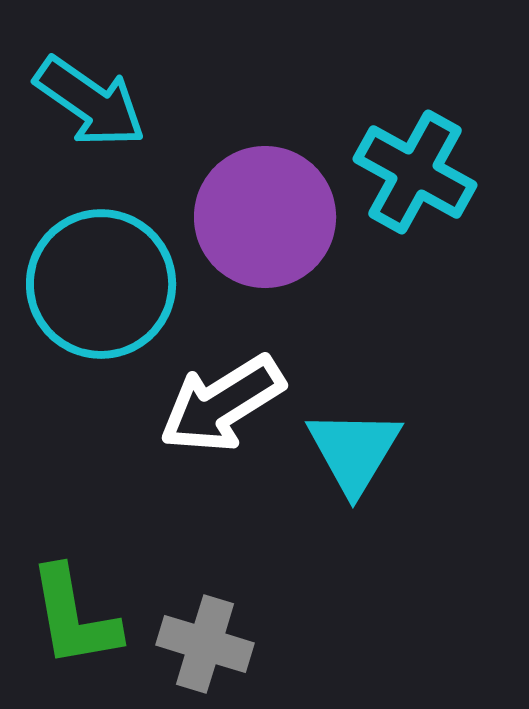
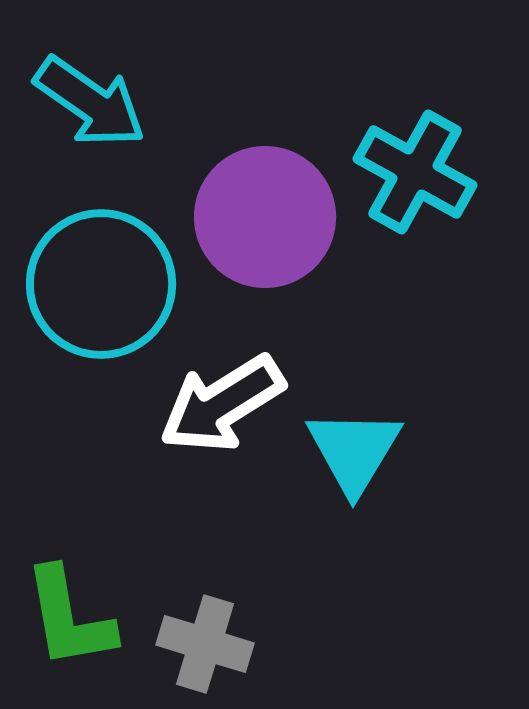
green L-shape: moved 5 px left, 1 px down
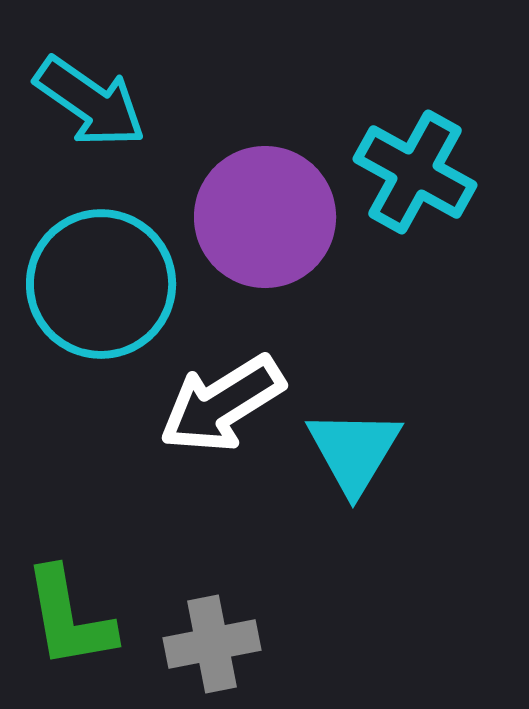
gray cross: moved 7 px right; rotated 28 degrees counterclockwise
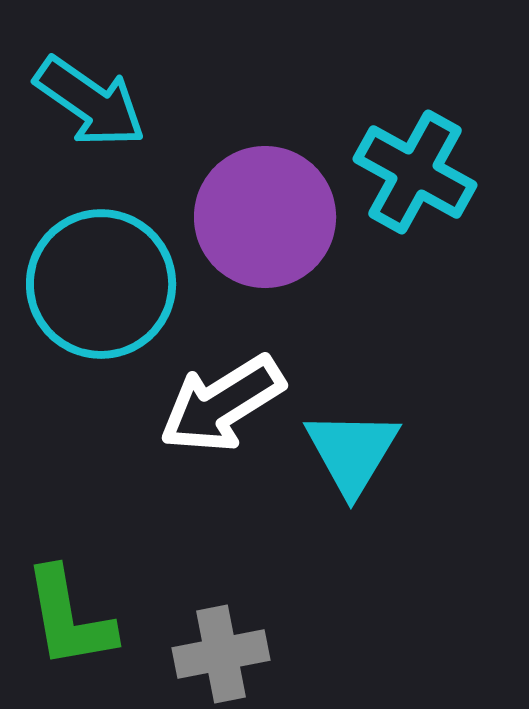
cyan triangle: moved 2 px left, 1 px down
gray cross: moved 9 px right, 10 px down
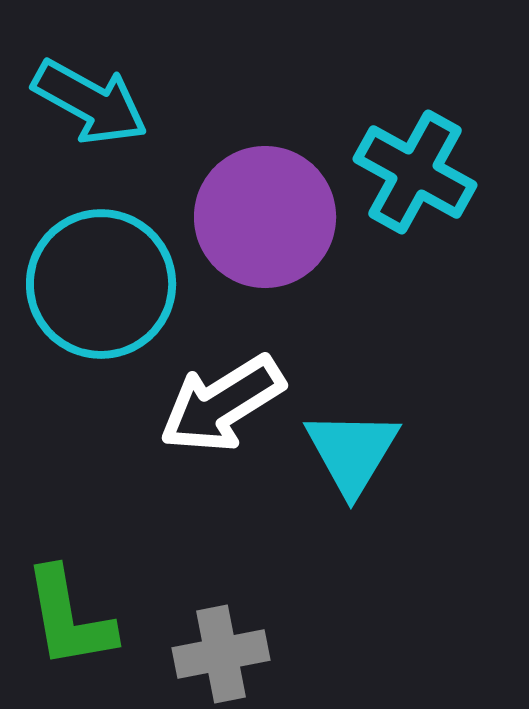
cyan arrow: rotated 6 degrees counterclockwise
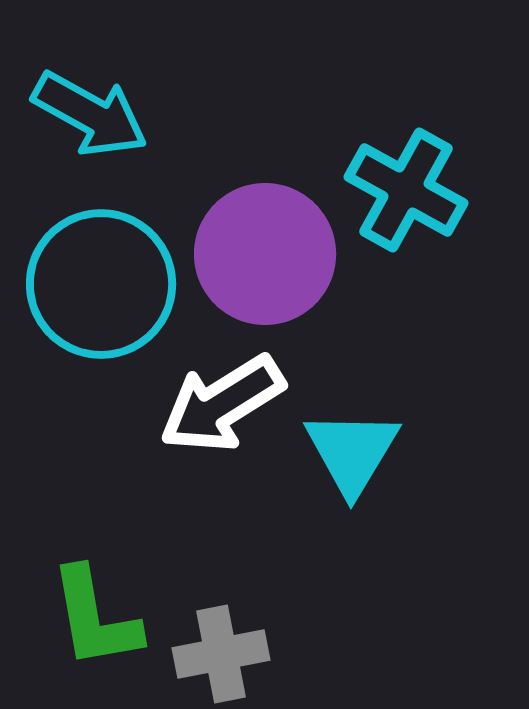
cyan arrow: moved 12 px down
cyan cross: moved 9 px left, 18 px down
purple circle: moved 37 px down
green L-shape: moved 26 px right
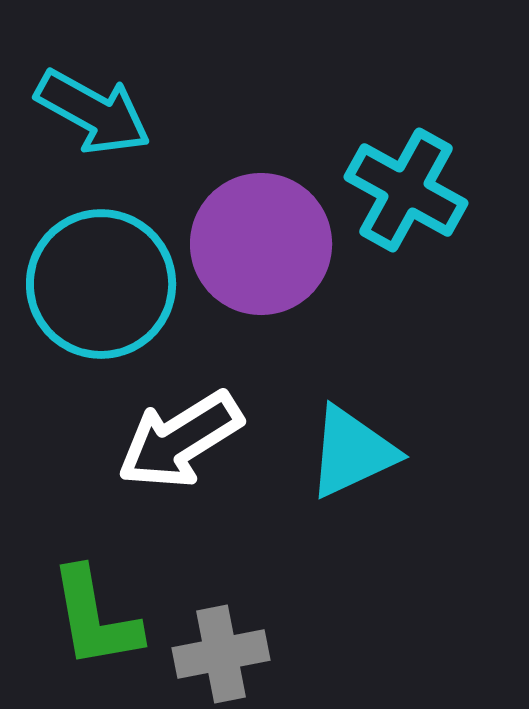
cyan arrow: moved 3 px right, 2 px up
purple circle: moved 4 px left, 10 px up
white arrow: moved 42 px left, 36 px down
cyan triangle: rotated 34 degrees clockwise
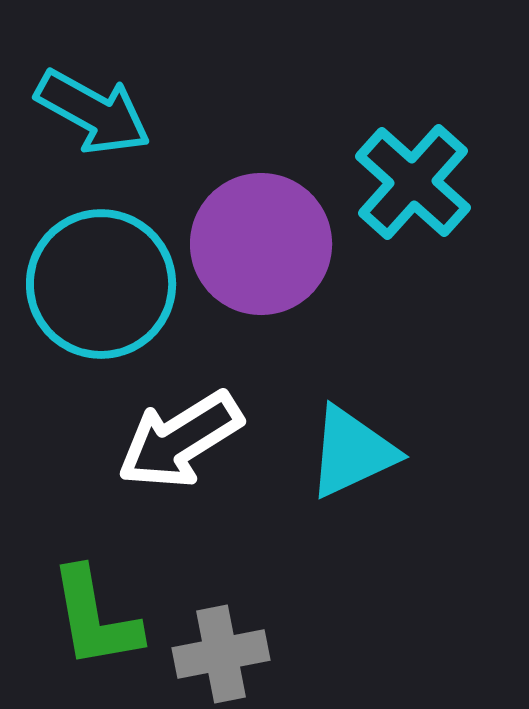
cyan cross: moved 7 px right, 8 px up; rotated 13 degrees clockwise
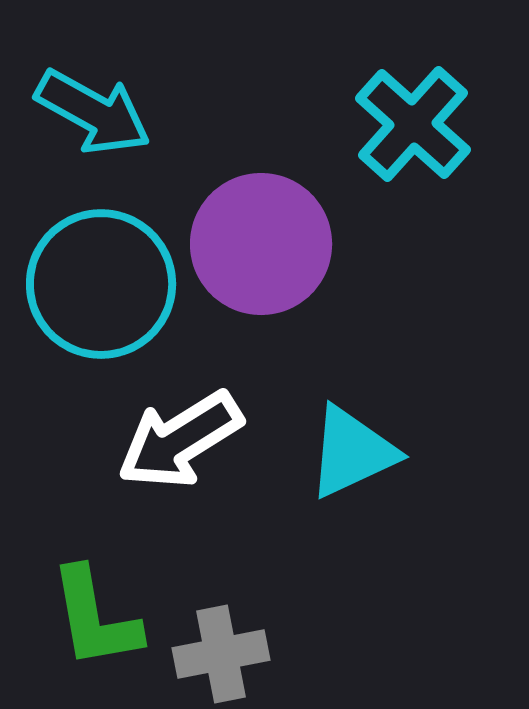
cyan cross: moved 58 px up
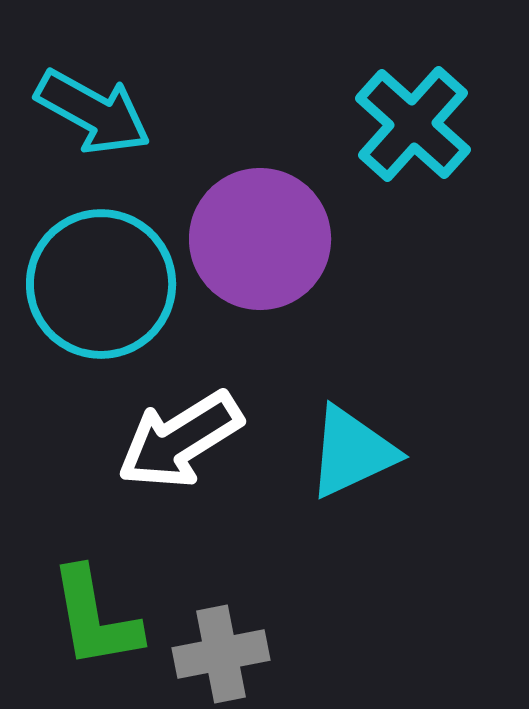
purple circle: moved 1 px left, 5 px up
